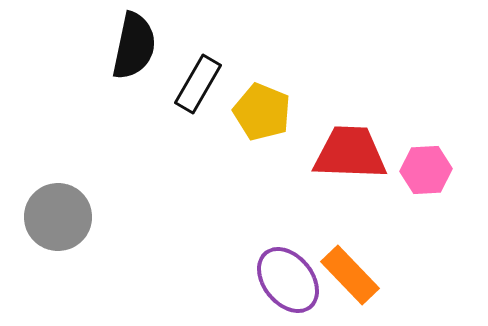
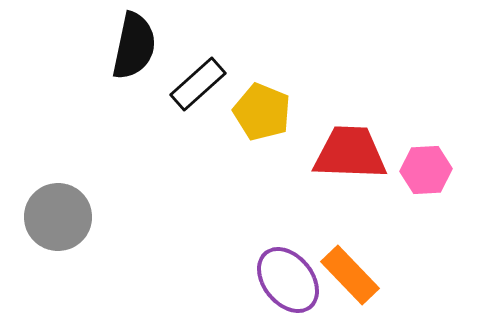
black rectangle: rotated 18 degrees clockwise
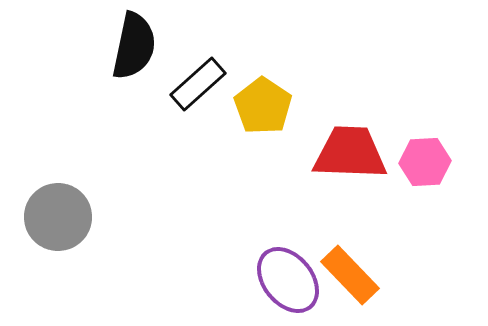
yellow pentagon: moved 1 px right, 6 px up; rotated 12 degrees clockwise
pink hexagon: moved 1 px left, 8 px up
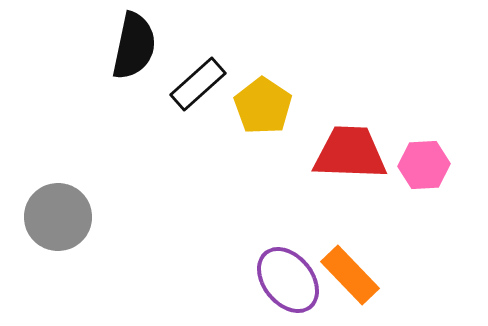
pink hexagon: moved 1 px left, 3 px down
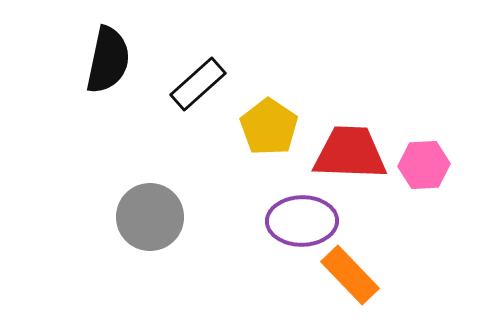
black semicircle: moved 26 px left, 14 px down
yellow pentagon: moved 6 px right, 21 px down
gray circle: moved 92 px right
purple ellipse: moved 14 px right, 59 px up; rotated 52 degrees counterclockwise
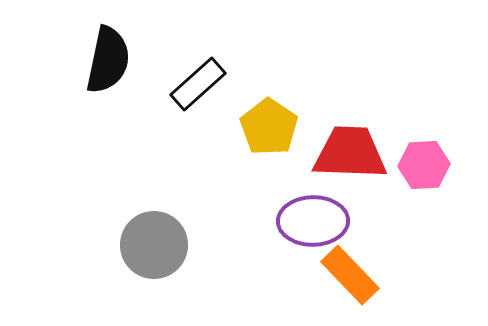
gray circle: moved 4 px right, 28 px down
purple ellipse: moved 11 px right
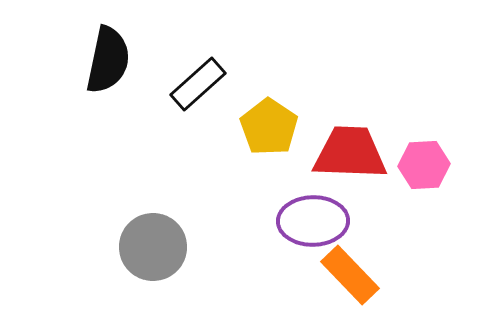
gray circle: moved 1 px left, 2 px down
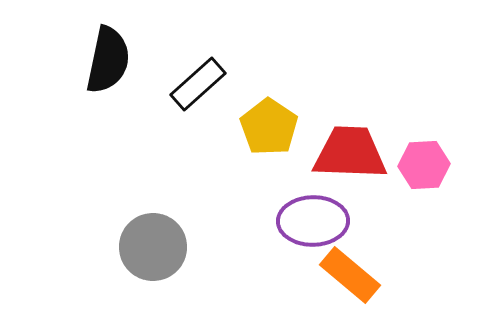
orange rectangle: rotated 6 degrees counterclockwise
